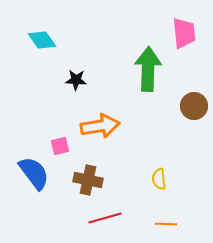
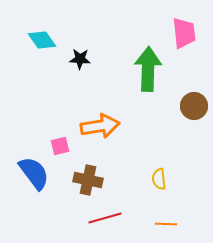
black star: moved 4 px right, 21 px up
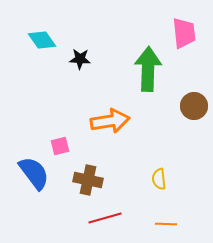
orange arrow: moved 10 px right, 5 px up
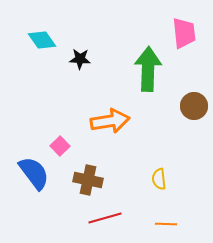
pink square: rotated 30 degrees counterclockwise
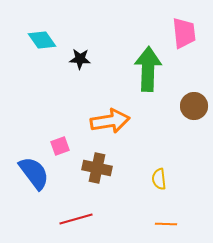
pink square: rotated 24 degrees clockwise
brown cross: moved 9 px right, 12 px up
red line: moved 29 px left, 1 px down
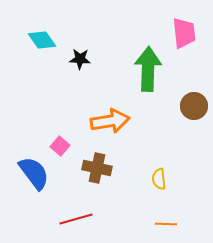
pink square: rotated 30 degrees counterclockwise
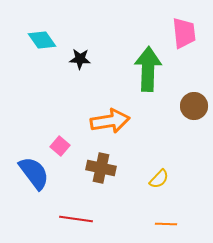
brown cross: moved 4 px right
yellow semicircle: rotated 130 degrees counterclockwise
red line: rotated 24 degrees clockwise
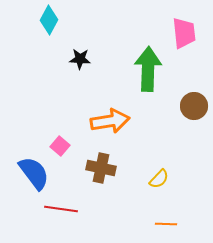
cyan diamond: moved 7 px right, 20 px up; rotated 64 degrees clockwise
red line: moved 15 px left, 10 px up
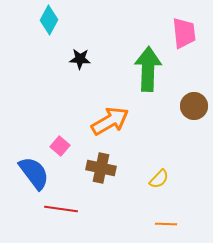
orange arrow: rotated 21 degrees counterclockwise
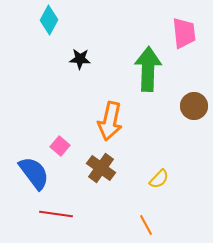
orange arrow: rotated 132 degrees clockwise
brown cross: rotated 24 degrees clockwise
red line: moved 5 px left, 5 px down
orange line: moved 20 px left, 1 px down; rotated 60 degrees clockwise
